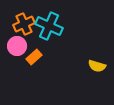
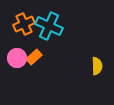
pink circle: moved 12 px down
yellow semicircle: rotated 108 degrees counterclockwise
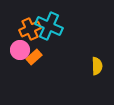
orange cross: moved 6 px right, 5 px down
pink circle: moved 3 px right, 8 px up
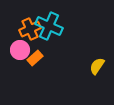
orange rectangle: moved 1 px right, 1 px down
yellow semicircle: rotated 144 degrees counterclockwise
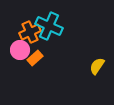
orange cross: moved 3 px down
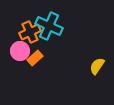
pink circle: moved 1 px down
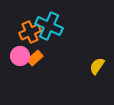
pink circle: moved 5 px down
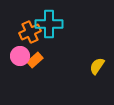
cyan cross: moved 2 px up; rotated 24 degrees counterclockwise
orange rectangle: moved 2 px down
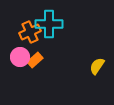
pink circle: moved 1 px down
